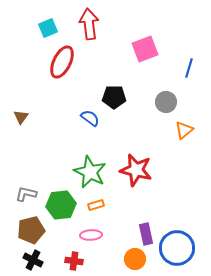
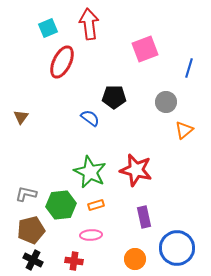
purple rectangle: moved 2 px left, 17 px up
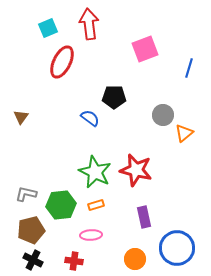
gray circle: moved 3 px left, 13 px down
orange triangle: moved 3 px down
green star: moved 5 px right
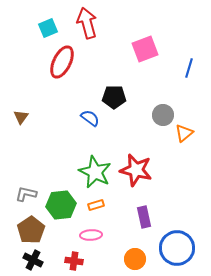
red arrow: moved 2 px left, 1 px up; rotated 8 degrees counterclockwise
brown pentagon: rotated 20 degrees counterclockwise
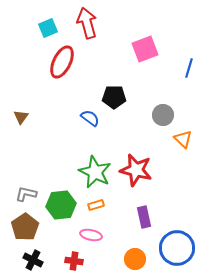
orange triangle: moved 1 px left, 6 px down; rotated 36 degrees counterclockwise
brown pentagon: moved 6 px left, 3 px up
pink ellipse: rotated 15 degrees clockwise
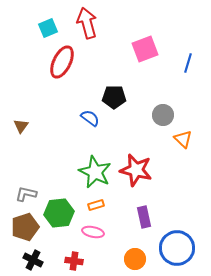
blue line: moved 1 px left, 5 px up
brown triangle: moved 9 px down
green hexagon: moved 2 px left, 8 px down
brown pentagon: rotated 16 degrees clockwise
pink ellipse: moved 2 px right, 3 px up
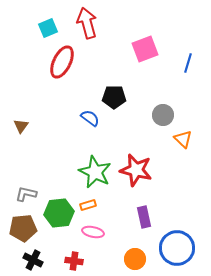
orange rectangle: moved 8 px left
brown pentagon: moved 2 px left, 1 px down; rotated 12 degrees clockwise
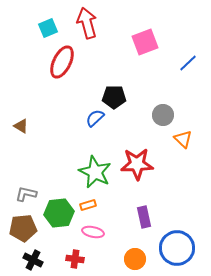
pink square: moved 7 px up
blue line: rotated 30 degrees clockwise
blue semicircle: moved 5 px right; rotated 78 degrees counterclockwise
brown triangle: rotated 35 degrees counterclockwise
red star: moved 1 px right, 6 px up; rotated 16 degrees counterclockwise
red cross: moved 1 px right, 2 px up
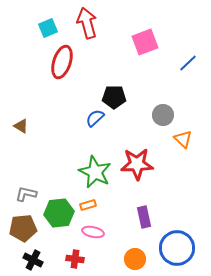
red ellipse: rotated 8 degrees counterclockwise
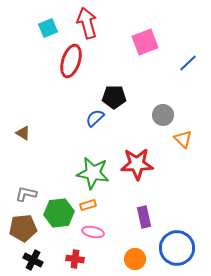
red ellipse: moved 9 px right, 1 px up
brown triangle: moved 2 px right, 7 px down
green star: moved 2 px left, 1 px down; rotated 16 degrees counterclockwise
